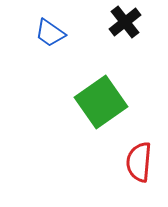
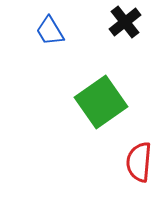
blue trapezoid: moved 2 px up; rotated 24 degrees clockwise
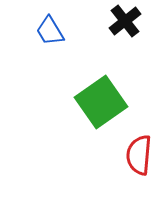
black cross: moved 1 px up
red semicircle: moved 7 px up
